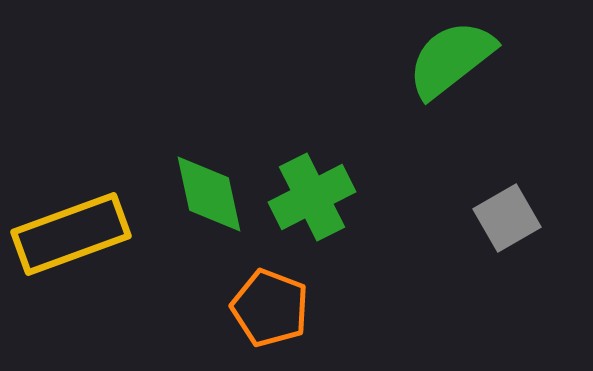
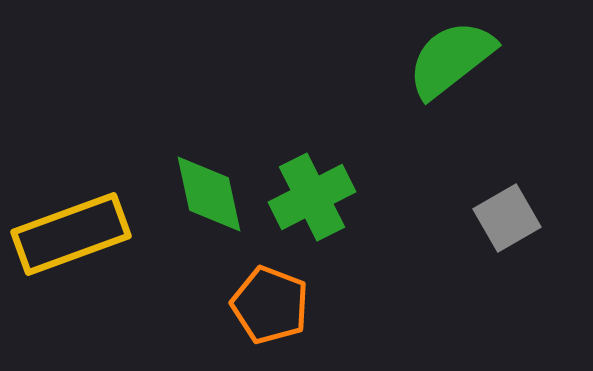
orange pentagon: moved 3 px up
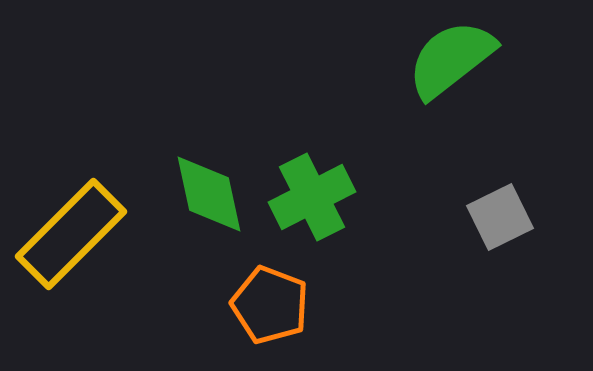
gray square: moved 7 px left, 1 px up; rotated 4 degrees clockwise
yellow rectangle: rotated 25 degrees counterclockwise
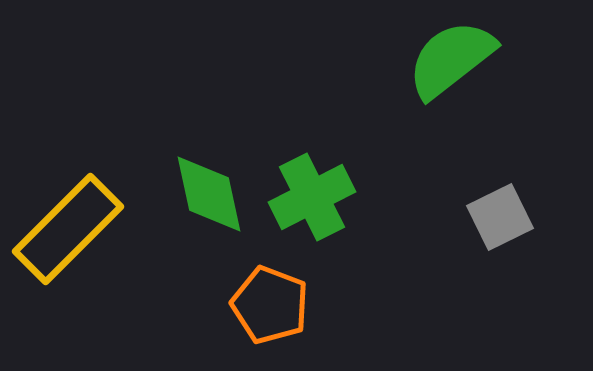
yellow rectangle: moved 3 px left, 5 px up
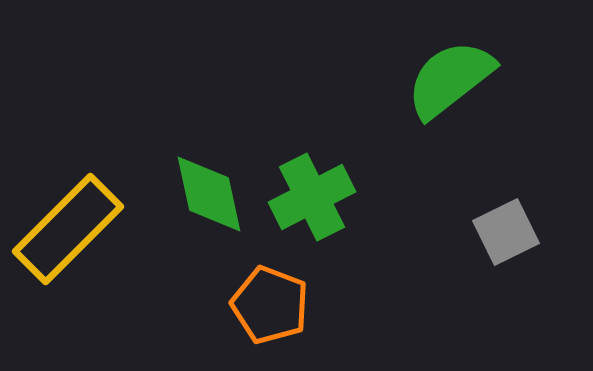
green semicircle: moved 1 px left, 20 px down
gray square: moved 6 px right, 15 px down
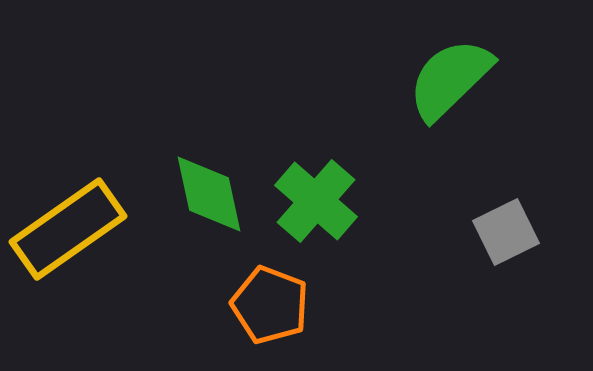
green semicircle: rotated 6 degrees counterclockwise
green cross: moved 4 px right, 4 px down; rotated 22 degrees counterclockwise
yellow rectangle: rotated 10 degrees clockwise
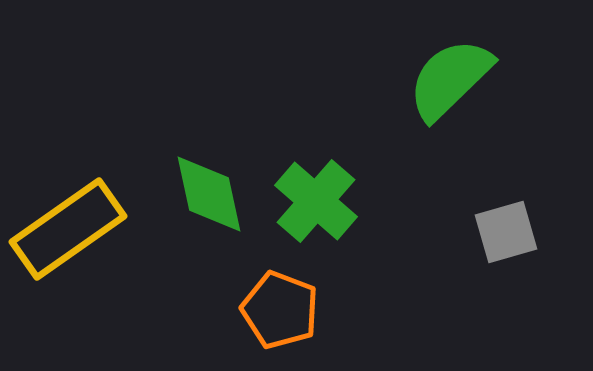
gray square: rotated 10 degrees clockwise
orange pentagon: moved 10 px right, 5 px down
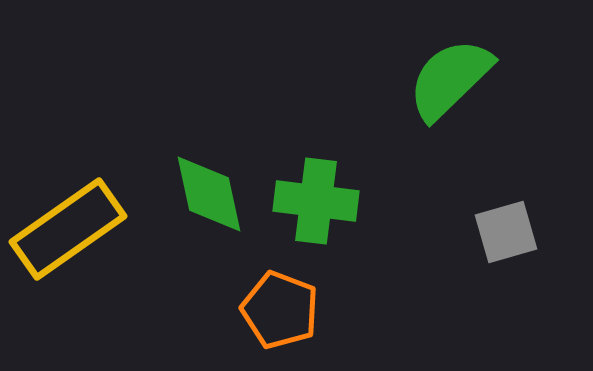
green cross: rotated 34 degrees counterclockwise
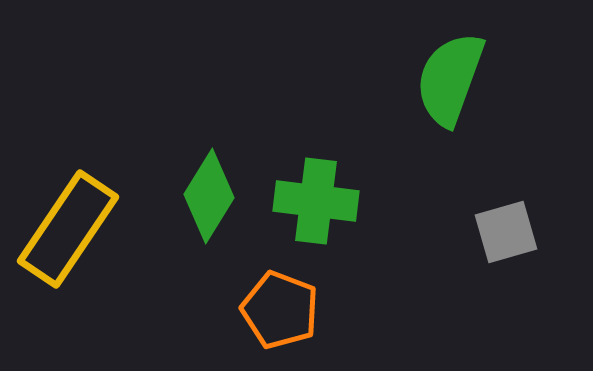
green semicircle: rotated 26 degrees counterclockwise
green diamond: moved 2 px down; rotated 44 degrees clockwise
yellow rectangle: rotated 21 degrees counterclockwise
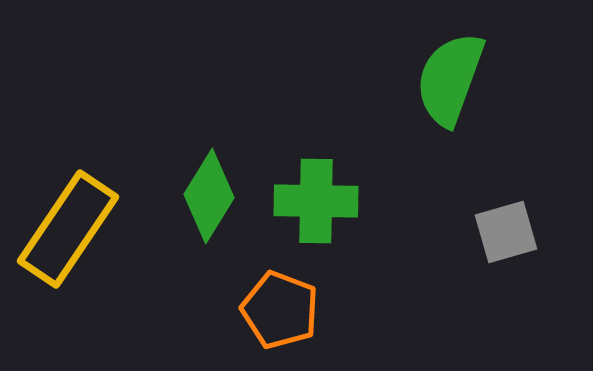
green cross: rotated 6 degrees counterclockwise
